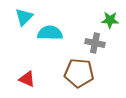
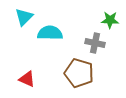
brown pentagon: rotated 12 degrees clockwise
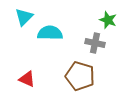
green star: moved 2 px left; rotated 18 degrees clockwise
brown pentagon: moved 1 px right, 3 px down
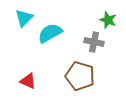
cyan triangle: moved 1 px down
cyan semicircle: rotated 30 degrees counterclockwise
gray cross: moved 1 px left, 1 px up
red triangle: moved 1 px right, 2 px down
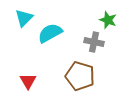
red triangle: rotated 36 degrees clockwise
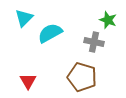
brown pentagon: moved 2 px right, 1 px down
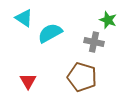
cyan triangle: rotated 42 degrees counterclockwise
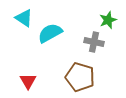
green star: rotated 30 degrees clockwise
brown pentagon: moved 2 px left
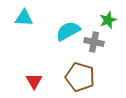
cyan triangle: rotated 30 degrees counterclockwise
cyan semicircle: moved 18 px right, 2 px up
red triangle: moved 6 px right
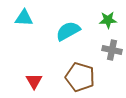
green star: rotated 18 degrees clockwise
gray cross: moved 18 px right, 8 px down
